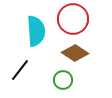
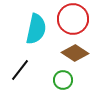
cyan semicircle: moved 2 px up; rotated 16 degrees clockwise
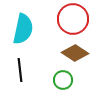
cyan semicircle: moved 13 px left
black line: rotated 45 degrees counterclockwise
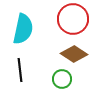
brown diamond: moved 1 px left, 1 px down
green circle: moved 1 px left, 1 px up
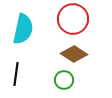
black line: moved 4 px left, 4 px down; rotated 15 degrees clockwise
green circle: moved 2 px right, 1 px down
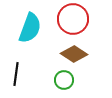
cyan semicircle: moved 7 px right, 1 px up; rotated 8 degrees clockwise
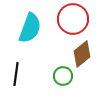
brown diamond: moved 8 px right; rotated 72 degrees counterclockwise
green circle: moved 1 px left, 4 px up
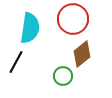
cyan semicircle: rotated 12 degrees counterclockwise
black line: moved 12 px up; rotated 20 degrees clockwise
